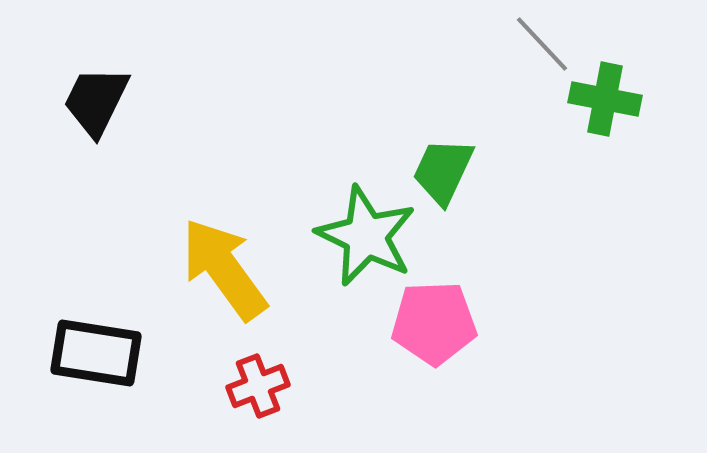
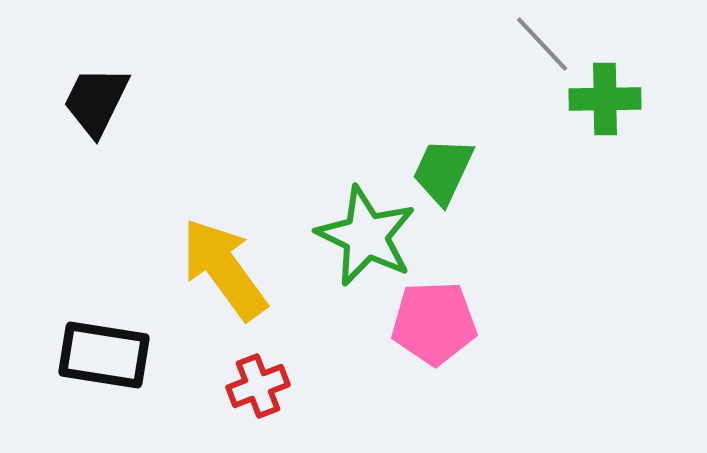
green cross: rotated 12 degrees counterclockwise
black rectangle: moved 8 px right, 2 px down
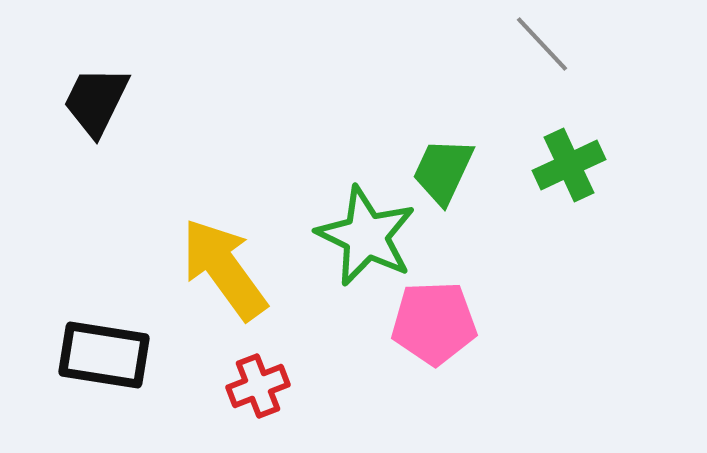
green cross: moved 36 px left, 66 px down; rotated 24 degrees counterclockwise
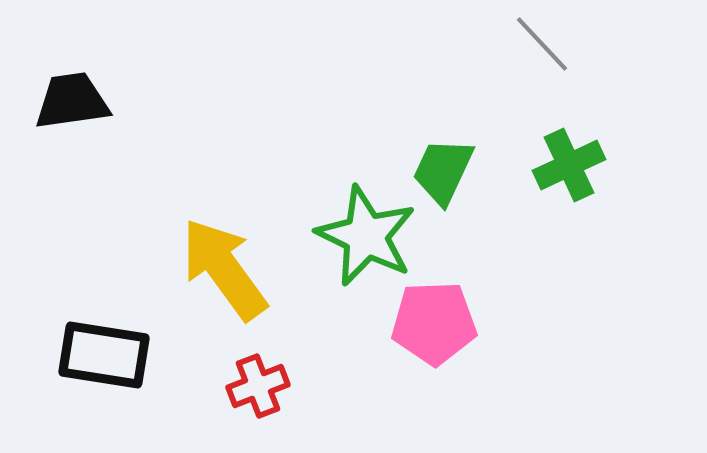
black trapezoid: moved 24 px left; rotated 56 degrees clockwise
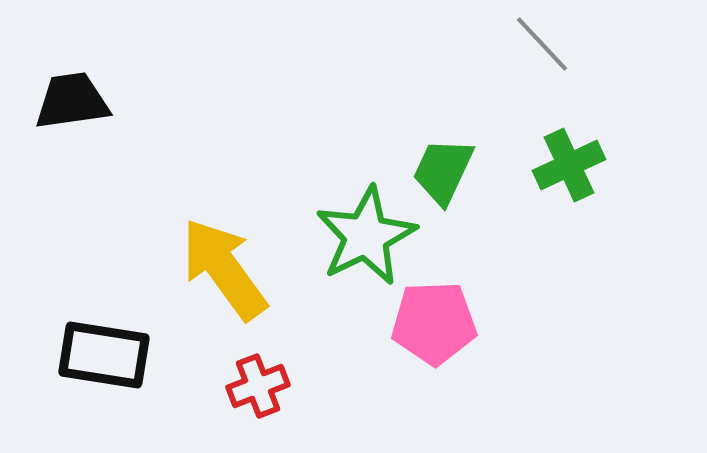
green star: rotated 20 degrees clockwise
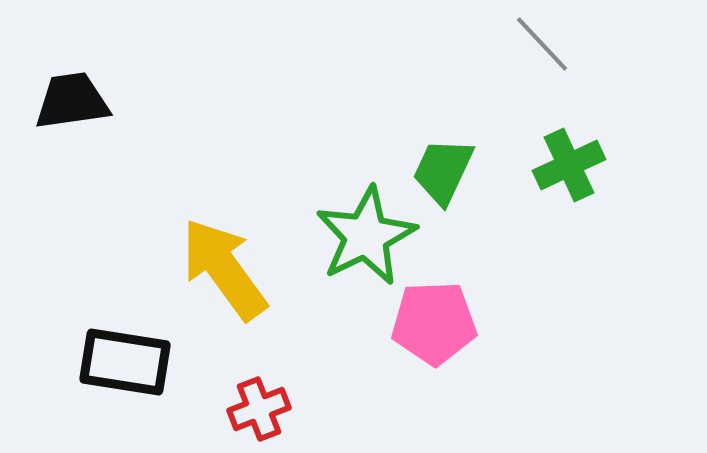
black rectangle: moved 21 px right, 7 px down
red cross: moved 1 px right, 23 px down
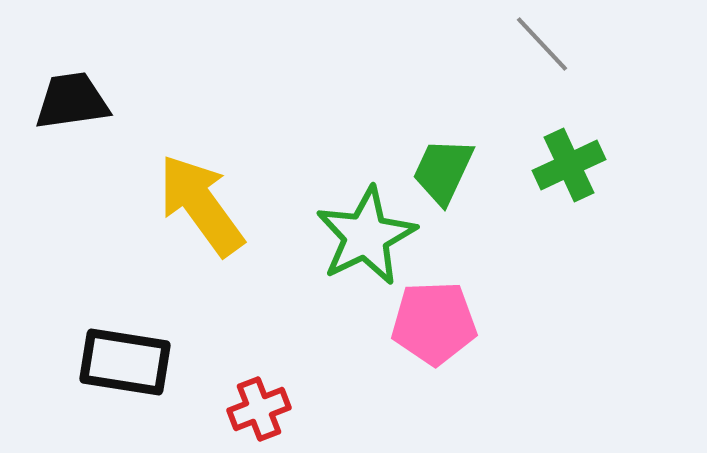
yellow arrow: moved 23 px left, 64 px up
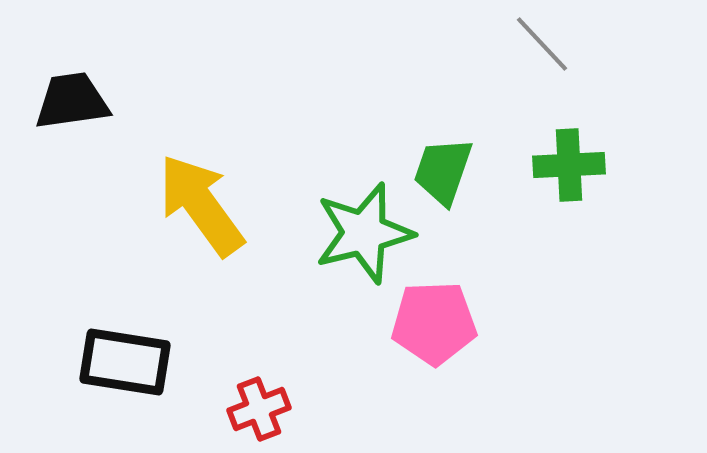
green cross: rotated 22 degrees clockwise
green trapezoid: rotated 6 degrees counterclockwise
green star: moved 2 px left, 3 px up; rotated 12 degrees clockwise
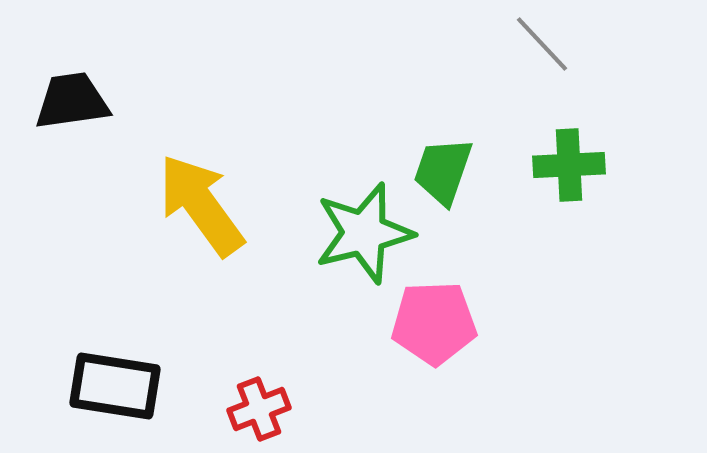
black rectangle: moved 10 px left, 24 px down
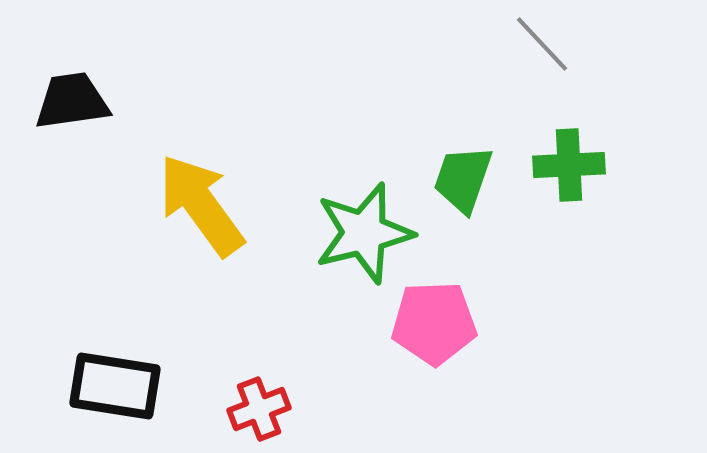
green trapezoid: moved 20 px right, 8 px down
